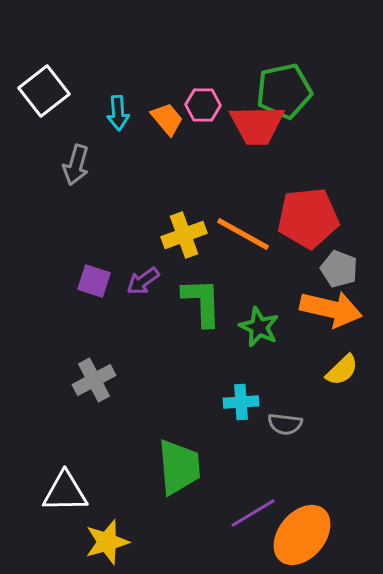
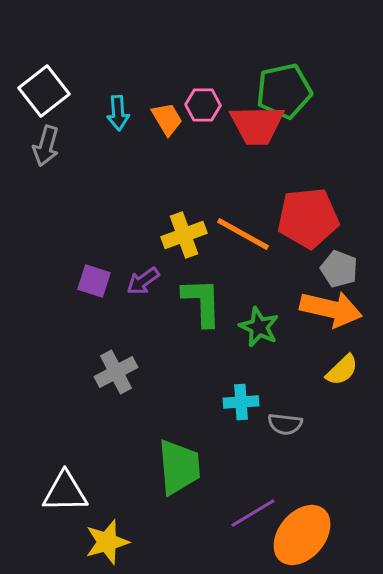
orange trapezoid: rotated 9 degrees clockwise
gray arrow: moved 30 px left, 19 px up
gray cross: moved 22 px right, 8 px up
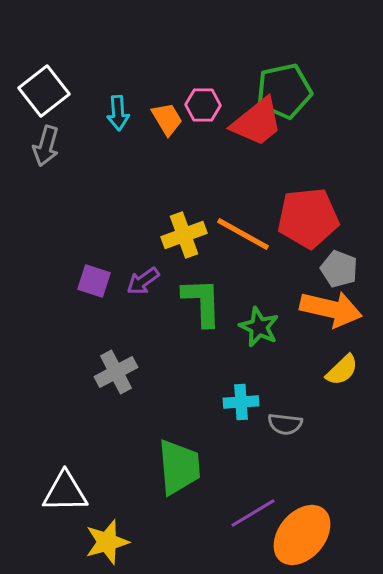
red trapezoid: moved 3 px up; rotated 38 degrees counterclockwise
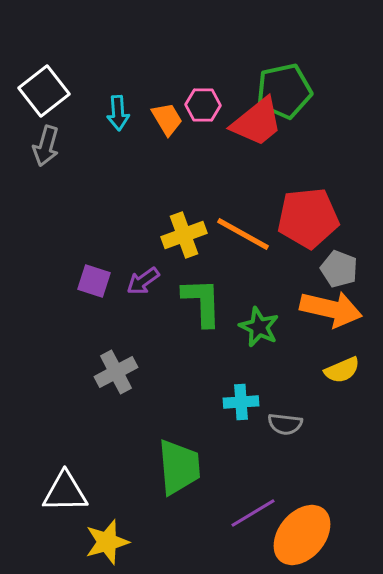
yellow semicircle: rotated 21 degrees clockwise
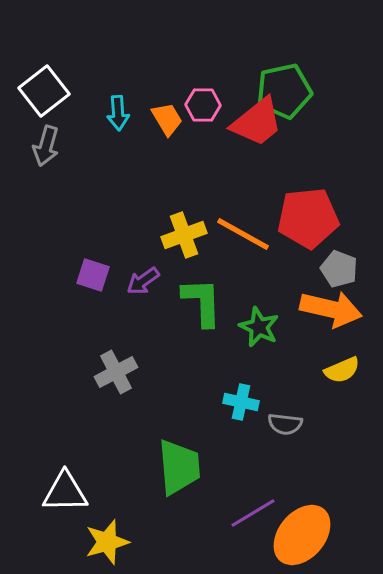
purple square: moved 1 px left, 6 px up
cyan cross: rotated 16 degrees clockwise
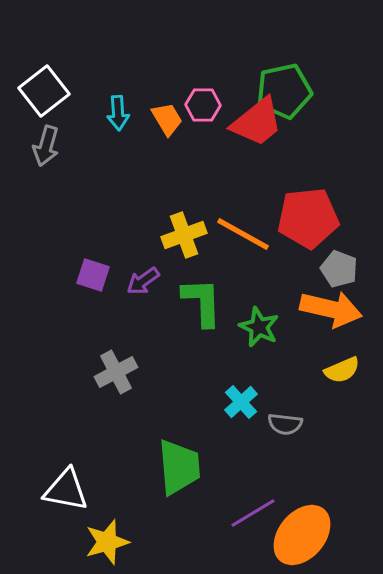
cyan cross: rotated 36 degrees clockwise
white triangle: moved 1 px right, 2 px up; rotated 12 degrees clockwise
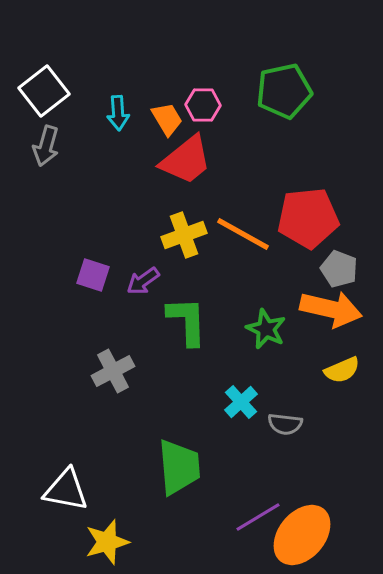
red trapezoid: moved 71 px left, 38 px down
green L-shape: moved 15 px left, 19 px down
green star: moved 7 px right, 2 px down
gray cross: moved 3 px left, 1 px up
purple line: moved 5 px right, 4 px down
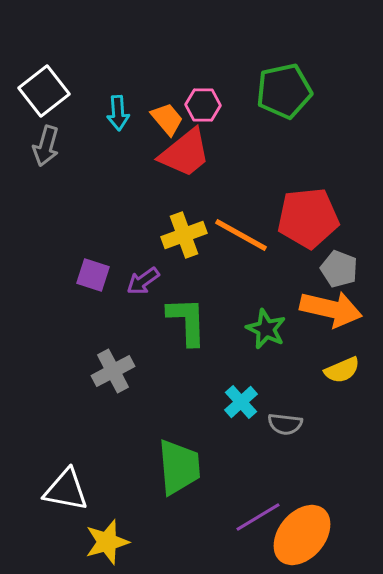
orange trapezoid: rotated 9 degrees counterclockwise
red trapezoid: moved 1 px left, 7 px up
orange line: moved 2 px left, 1 px down
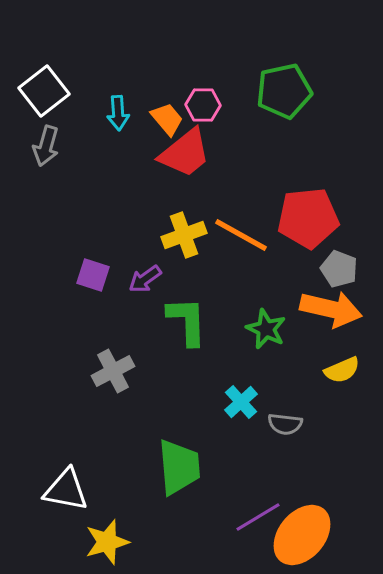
purple arrow: moved 2 px right, 2 px up
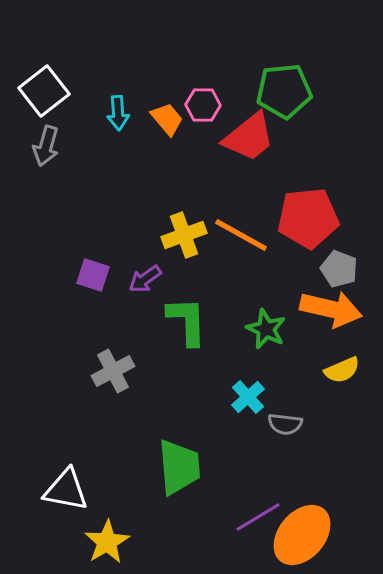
green pentagon: rotated 6 degrees clockwise
red trapezoid: moved 64 px right, 16 px up
cyan cross: moved 7 px right, 5 px up
yellow star: rotated 15 degrees counterclockwise
